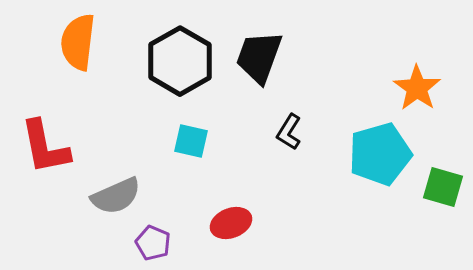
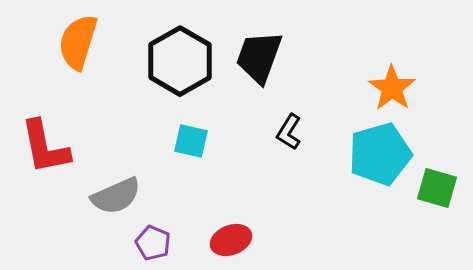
orange semicircle: rotated 10 degrees clockwise
orange star: moved 25 px left
green square: moved 6 px left, 1 px down
red ellipse: moved 17 px down
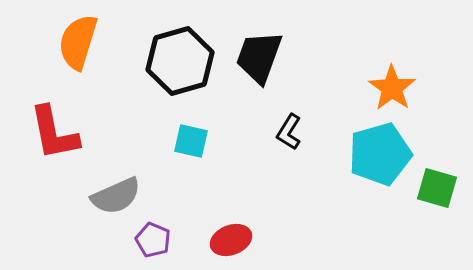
black hexagon: rotated 14 degrees clockwise
red L-shape: moved 9 px right, 14 px up
purple pentagon: moved 3 px up
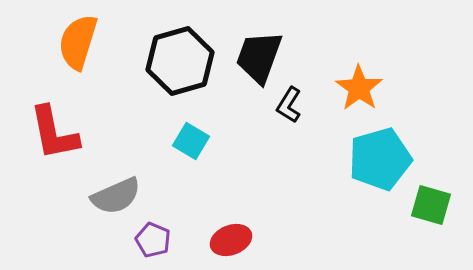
orange star: moved 33 px left
black L-shape: moved 27 px up
cyan square: rotated 18 degrees clockwise
cyan pentagon: moved 5 px down
green square: moved 6 px left, 17 px down
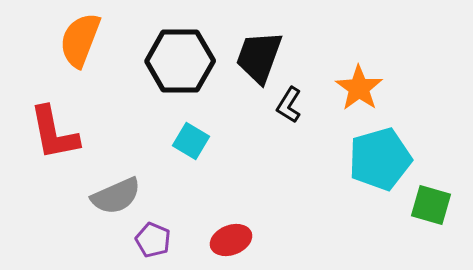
orange semicircle: moved 2 px right, 2 px up; rotated 4 degrees clockwise
black hexagon: rotated 16 degrees clockwise
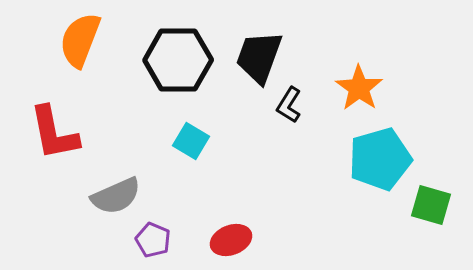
black hexagon: moved 2 px left, 1 px up
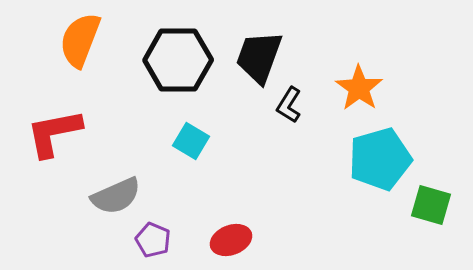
red L-shape: rotated 90 degrees clockwise
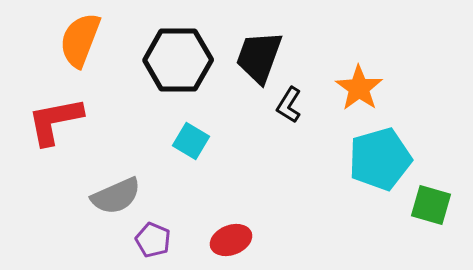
red L-shape: moved 1 px right, 12 px up
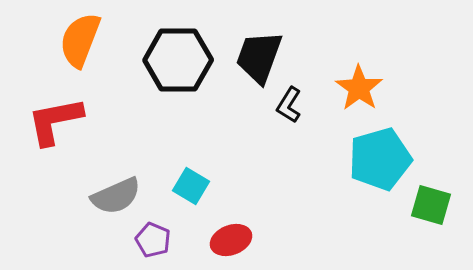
cyan square: moved 45 px down
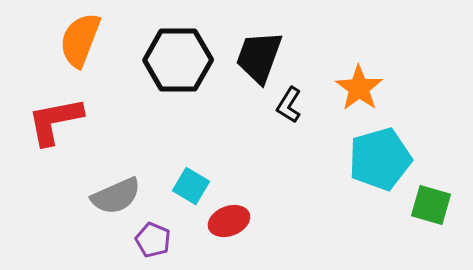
red ellipse: moved 2 px left, 19 px up
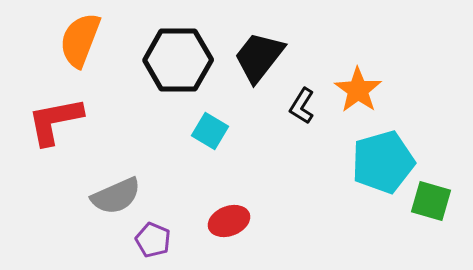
black trapezoid: rotated 18 degrees clockwise
orange star: moved 1 px left, 2 px down
black L-shape: moved 13 px right, 1 px down
cyan pentagon: moved 3 px right, 3 px down
cyan square: moved 19 px right, 55 px up
green square: moved 4 px up
